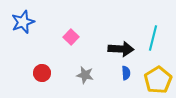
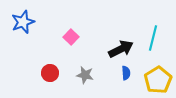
black arrow: rotated 30 degrees counterclockwise
red circle: moved 8 px right
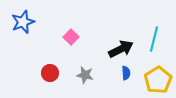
cyan line: moved 1 px right, 1 px down
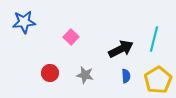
blue star: moved 1 px right; rotated 15 degrees clockwise
blue semicircle: moved 3 px down
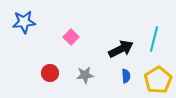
gray star: rotated 18 degrees counterclockwise
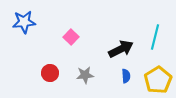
cyan line: moved 1 px right, 2 px up
